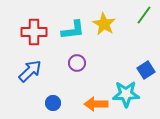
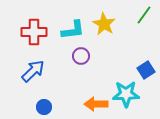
purple circle: moved 4 px right, 7 px up
blue arrow: moved 3 px right
blue circle: moved 9 px left, 4 px down
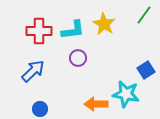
red cross: moved 5 px right, 1 px up
purple circle: moved 3 px left, 2 px down
cyan star: rotated 12 degrees clockwise
blue circle: moved 4 px left, 2 px down
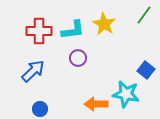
blue square: rotated 18 degrees counterclockwise
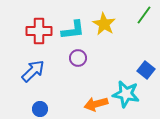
orange arrow: rotated 15 degrees counterclockwise
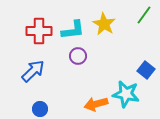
purple circle: moved 2 px up
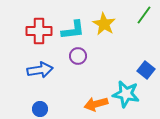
blue arrow: moved 7 px right, 1 px up; rotated 35 degrees clockwise
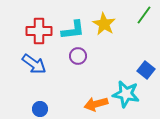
blue arrow: moved 6 px left, 6 px up; rotated 45 degrees clockwise
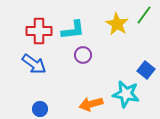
yellow star: moved 13 px right
purple circle: moved 5 px right, 1 px up
orange arrow: moved 5 px left
